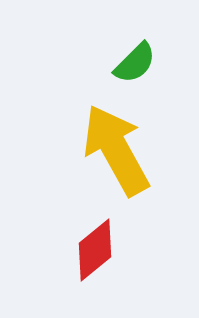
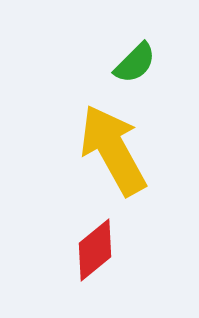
yellow arrow: moved 3 px left
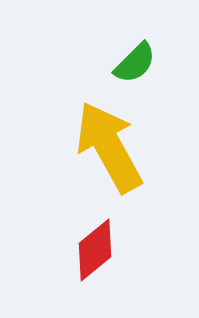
yellow arrow: moved 4 px left, 3 px up
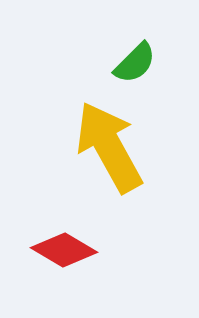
red diamond: moved 31 px left; rotated 70 degrees clockwise
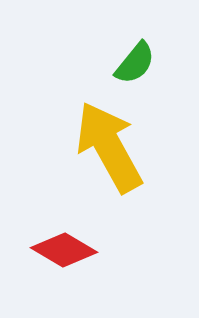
green semicircle: rotated 6 degrees counterclockwise
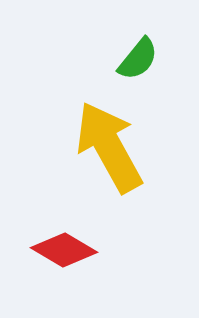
green semicircle: moved 3 px right, 4 px up
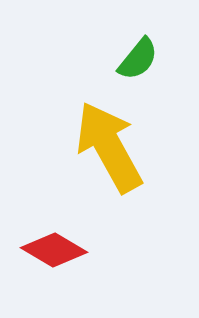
red diamond: moved 10 px left
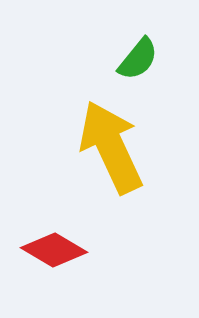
yellow arrow: moved 2 px right; rotated 4 degrees clockwise
